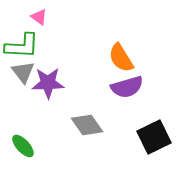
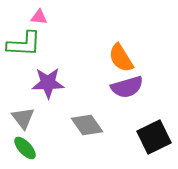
pink triangle: rotated 30 degrees counterclockwise
green L-shape: moved 2 px right, 2 px up
gray triangle: moved 46 px down
green ellipse: moved 2 px right, 2 px down
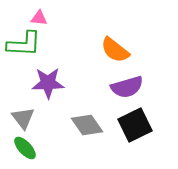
pink triangle: moved 1 px down
orange semicircle: moved 6 px left, 8 px up; rotated 20 degrees counterclockwise
black square: moved 19 px left, 12 px up
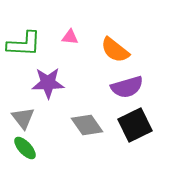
pink triangle: moved 31 px right, 19 px down
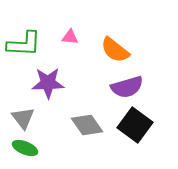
black square: rotated 28 degrees counterclockwise
green ellipse: rotated 25 degrees counterclockwise
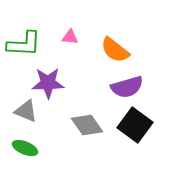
gray triangle: moved 3 px right, 7 px up; rotated 30 degrees counterclockwise
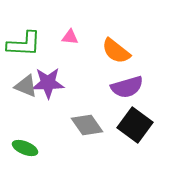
orange semicircle: moved 1 px right, 1 px down
gray triangle: moved 25 px up
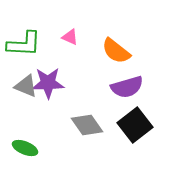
pink triangle: rotated 18 degrees clockwise
black square: rotated 16 degrees clockwise
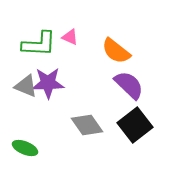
green L-shape: moved 15 px right
purple semicircle: moved 2 px right, 2 px up; rotated 120 degrees counterclockwise
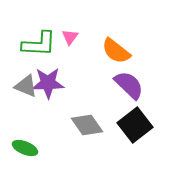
pink triangle: rotated 42 degrees clockwise
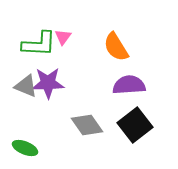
pink triangle: moved 7 px left
orange semicircle: moved 4 px up; rotated 20 degrees clockwise
purple semicircle: rotated 48 degrees counterclockwise
